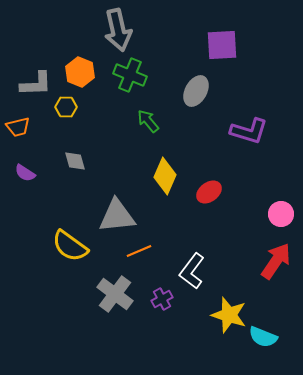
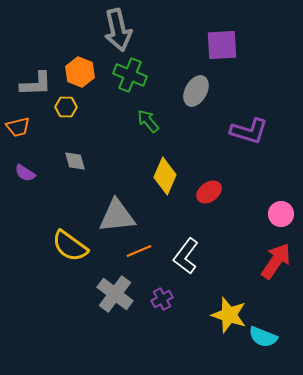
white L-shape: moved 6 px left, 15 px up
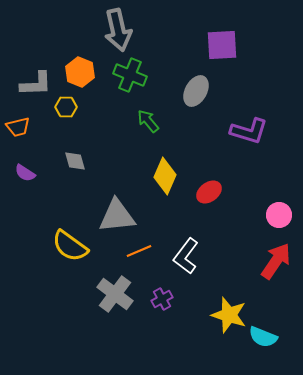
pink circle: moved 2 px left, 1 px down
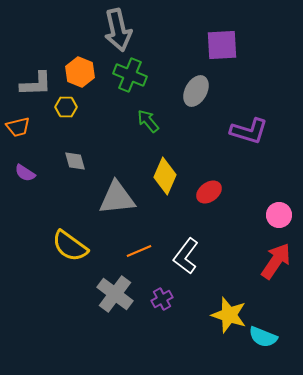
gray triangle: moved 18 px up
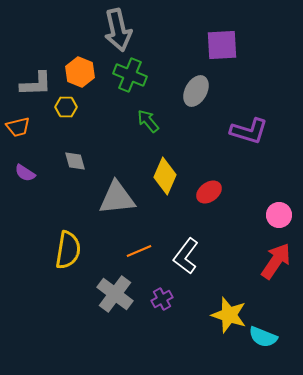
yellow semicircle: moved 2 px left, 4 px down; rotated 117 degrees counterclockwise
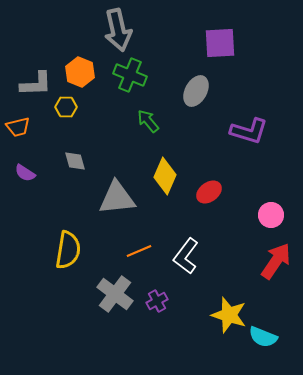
purple square: moved 2 px left, 2 px up
pink circle: moved 8 px left
purple cross: moved 5 px left, 2 px down
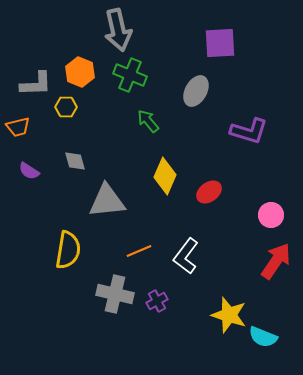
purple semicircle: moved 4 px right, 2 px up
gray triangle: moved 10 px left, 3 px down
gray cross: rotated 24 degrees counterclockwise
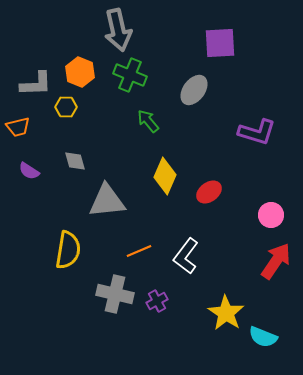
gray ellipse: moved 2 px left, 1 px up; rotated 8 degrees clockwise
purple L-shape: moved 8 px right, 1 px down
yellow star: moved 3 px left, 2 px up; rotated 15 degrees clockwise
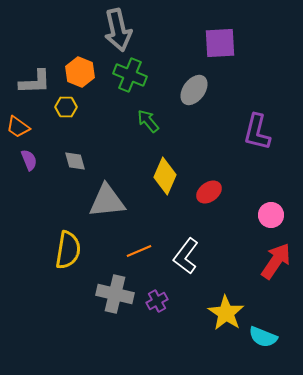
gray L-shape: moved 1 px left, 2 px up
orange trapezoid: rotated 50 degrees clockwise
purple L-shape: rotated 87 degrees clockwise
purple semicircle: moved 11 px up; rotated 145 degrees counterclockwise
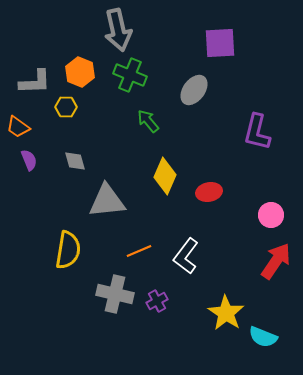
red ellipse: rotated 25 degrees clockwise
